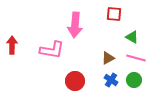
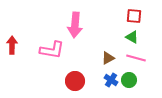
red square: moved 20 px right, 2 px down
green circle: moved 5 px left
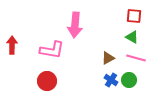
red circle: moved 28 px left
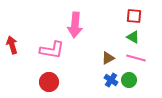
green triangle: moved 1 px right
red arrow: rotated 18 degrees counterclockwise
red circle: moved 2 px right, 1 px down
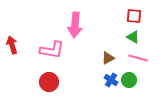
pink line: moved 2 px right
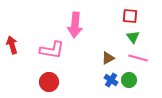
red square: moved 4 px left
green triangle: rotated 24 degrees clockwise
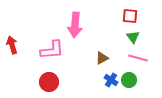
pink L-shape: rotated 15 degrees counterclockwise
brown triangle: moved 6 px left
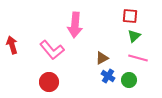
green triangle: moved 1 px right, 1 px up; rotated 24 degrees clockwise
pink L-shape: rotated 55 degrees clockwise
blue cross: moved 3 px left, 4 px up
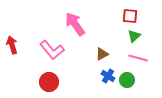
pink arrow: moved 1 px up; rotated 140 degrees clockwise
brown triangle: moved 4 px up
green circle: moved 2 px left
